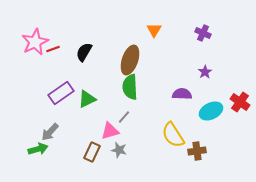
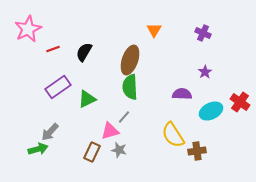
pink star: moved 7 px left, 13 px up
purple rectangle: moved 3 px left, 6 px up
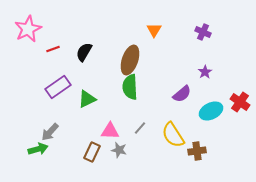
purple cross: moved 1 px up
purple semicircle: rotated 138 degrees clockwise
gray line: moved 16 px right, 11 px down
pink triangle: rotated 18 degrees clockwise
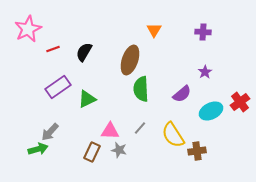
purple cross: rotated 21 degrees counterclockwise
green semicircle: moved 11 px right, 2 px down
red cross: rotated 18 degrees clockwise
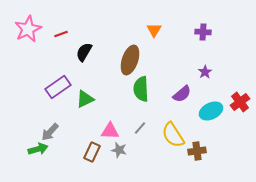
red line: moved 8 px right, 15 px up
green triangle: moved 2 px left
